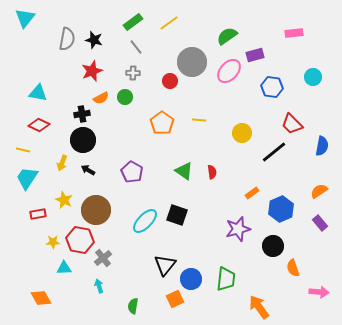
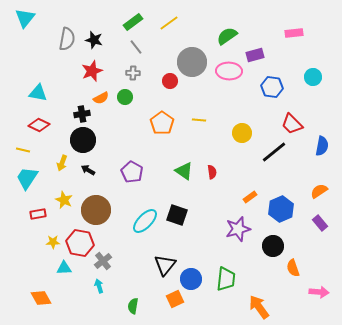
pink ellipse at (229, 71): rotated 50 degrees clockwise
orange rectangle at (252, 193): moved 2 px left, 4 px down
red hexagon at (80, 240): moved 3 px down
gray cross at (103, 258): moved 3 px down
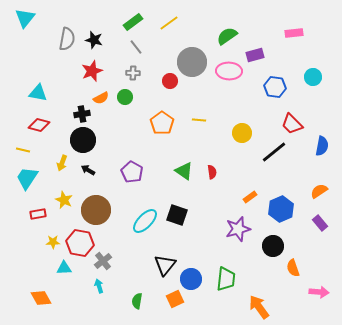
blue hexagon at (272, 87): moved 3 px right
red diamond at (39, 125): rotated 10 degrees counterclockwise
green semicircle at (133, 306): moved 4 px right, 5 px up
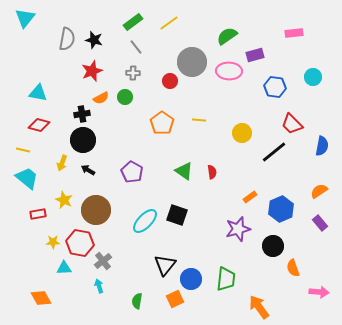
cyan trapezoid at (27, 178): rotated 95 degrees clockwise
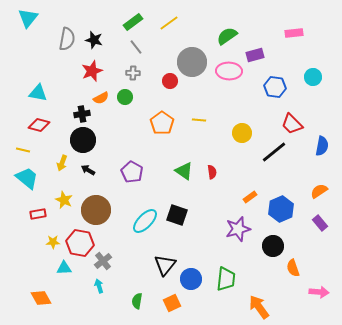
cyan triangle at (25, 18): moved 3 px right
orange square at (175, 299): moved 3 px left, 4 px down
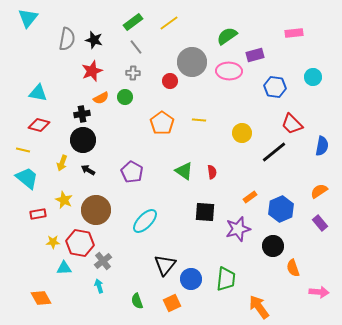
black square at (177, 215): moved 28 px right, 3 px up; rotated 15 degrees counterclockwise
green semicircle at (137, 301): rotated 28 degrees counterclockwise
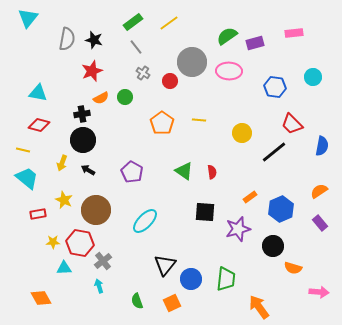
purple rectangle at (255, 55): moved 12 px up
gray cross at (133, 73): moved 10 px right; rotated 32 degrees clockwise
orange semicircle at (293, 268): rotated 54 degrees counterclockwise
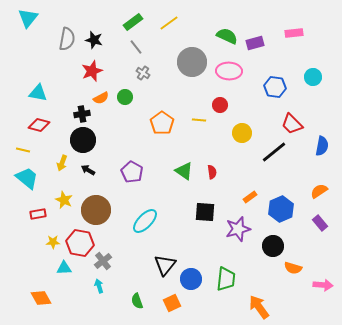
green semicircle at (227, 36): rotated 60 degrees clockwise
red circle at (170, 81): moved 50 px right, 24 px down
pink arrow at (319, 292): moved 4 px right, 7 px up
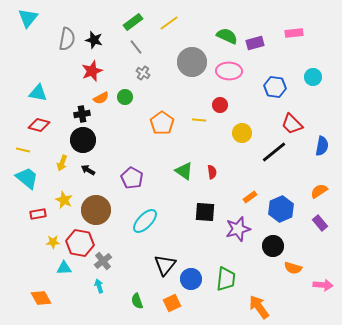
purple pentagon at (132, 172): moved 6 px down
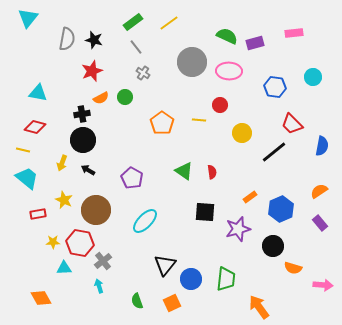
red diamond at (39, 125): moved 4 px left, 2 px down
